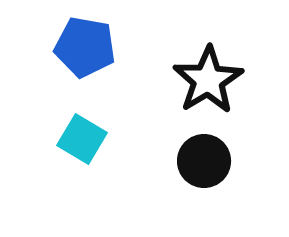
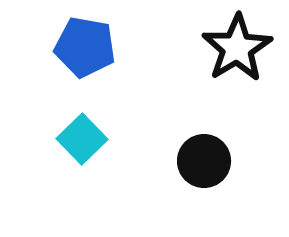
black star: moved 29 px right, 32 px up
cyan square: rotated 15 degrees clockwise
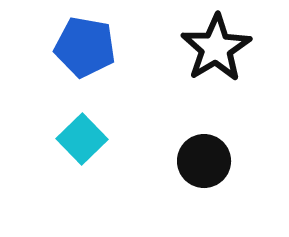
black star: moved 21 px left
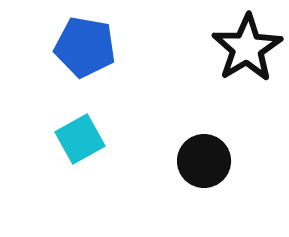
black star: moved 31 px right
cyan square: moved 2 px left; rotated 15 degrees clockwise
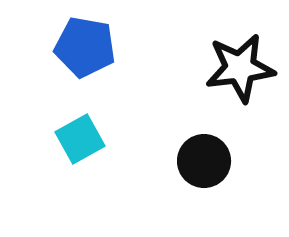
black star: moved 7 px left, 20 px down; rotated 24 degrees clockwise
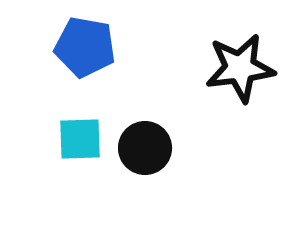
cyan square: rotated 27 degrees clockwise
black circle: moved 59 px left, 13 px up
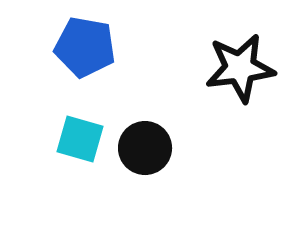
cyan square: rotated 18 degrees clockwise
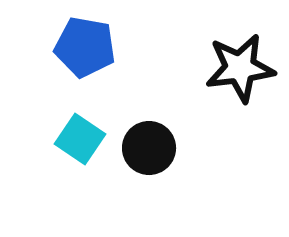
cyan square: rotated 18 degrees clockwise
black circle: moved 4 px right
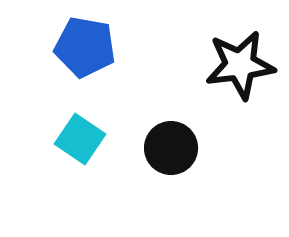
black star: moved 3 px up
black circle: moved 22 px right
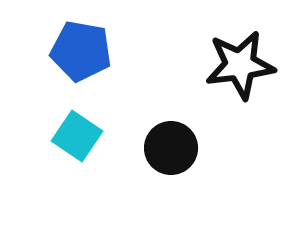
blue pentagon: moved 4 px left, 4 px down
cyan square: moved 3 px left, 3 px up
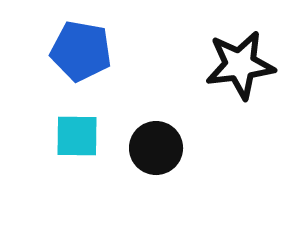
cyan square: rotated 33 degrees counterclockwise
black circle: moved 15 px left
